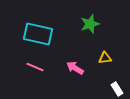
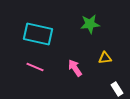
green star: rotated 12 degrees clockwise
pink arrow: rotated 24 degrees clockwise
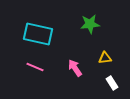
white rectangle: moved 5 px left, 6 px up
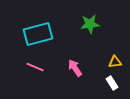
cyan rectangle: rotated 28 degrees counterclockwise
yellow triangle: moved 10 px right, 4 px down
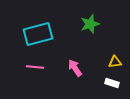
green star: rotated 12 degrees counterclockwise
pink line: rotated 18 degrees counterclockwise
white rectangle: rotated 40 degrees counterclockwise
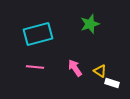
yellow triangle: moved 15 px left, 9 px down; rotated 40 degrees clockwise
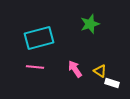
cyan rectangle: moved 1 px right, 4 px down
pink arrow: moved 1 px down
